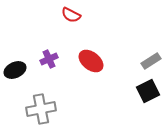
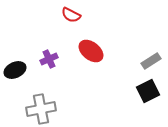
red ellipse: moved 10 px up
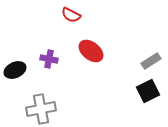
purple cross: rotated 36 degrees clockwise
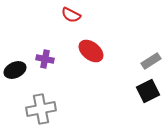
purple cross: moved 4 px left
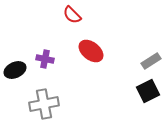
red semicircle: moved 1 px right; rotated 18 degrees clockwise
gray cross: moved 3 px right, 5 px up
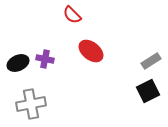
black ellipse: moved 3 px right, 7 px up
gray cross: moved 13 px left
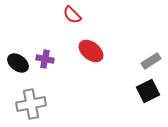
black ellipse: rotated 60 degrees clockwise
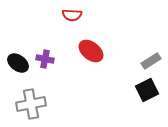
red semicircle: rotated 42 degrees counterclockwise
black square: moved 1 px left, 1 px up
